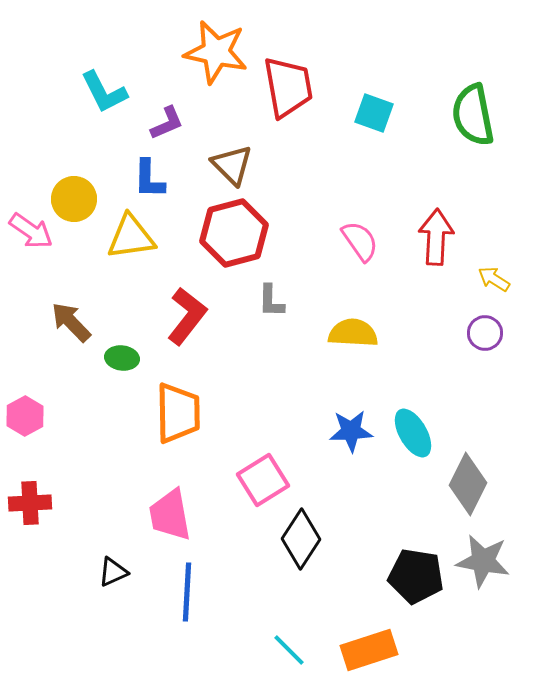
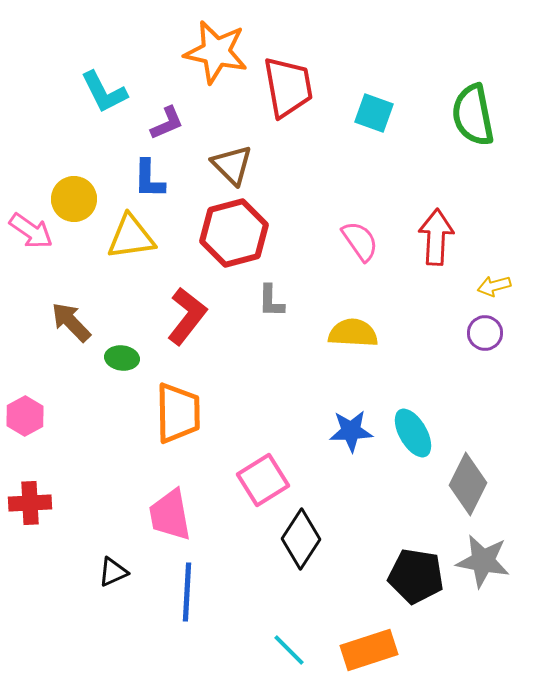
yellow arrow: moved 7 px down; rotated 48 degrees counterclockwise
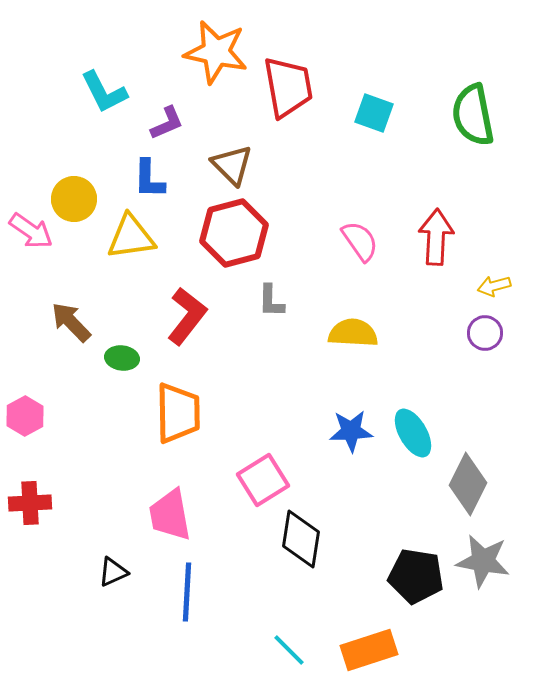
black diamond: rotated 24 degrees counterclockwise
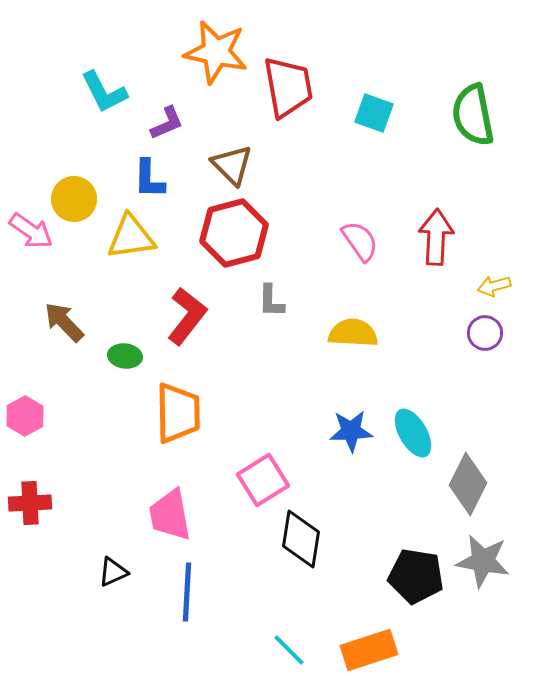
brown arrow: moved 7 px left
green ellipse: moved 3 px right, 2 px up
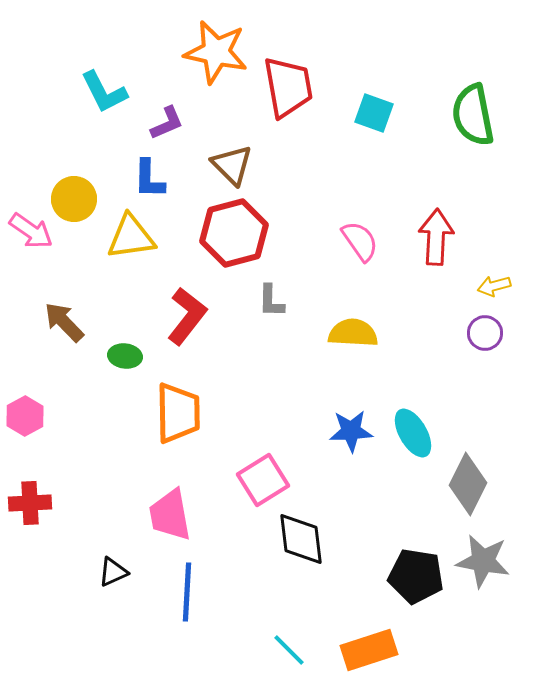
black diamond: rotated 16 degrees counterclockwise
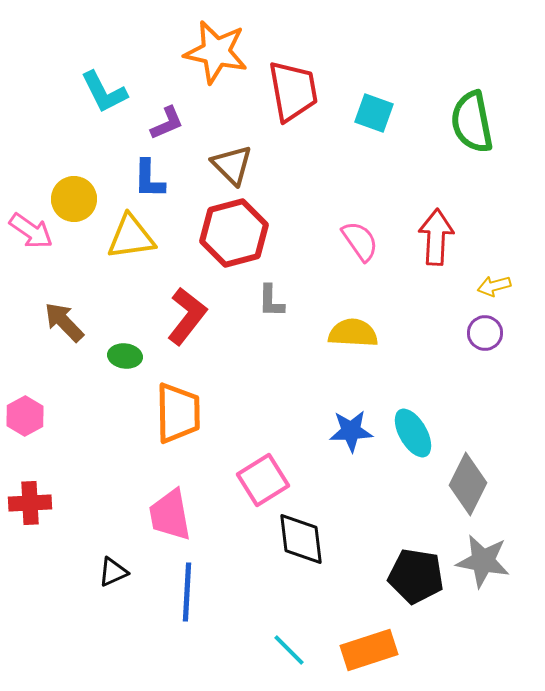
red trapezoid: moved 5 px right, 4 px down
green semicircle: moved 1 px left, 7 px down
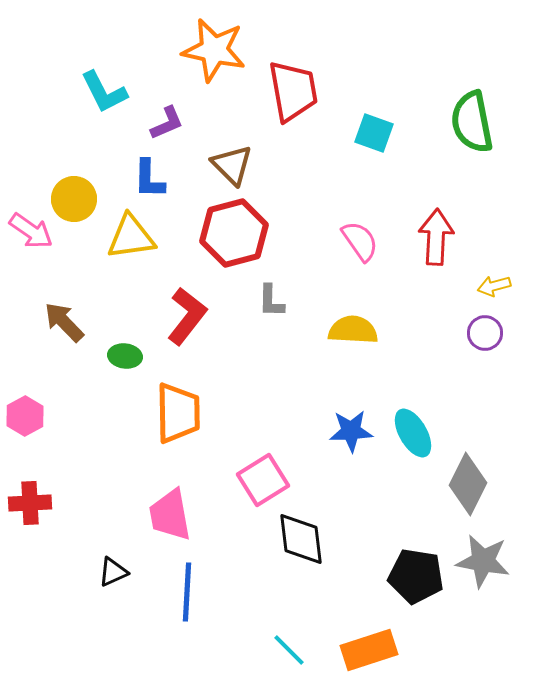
orange star: moved 2 px left, 2 px up
cyan square: moved 20 px down
yellow semicircle: moved 3 px up
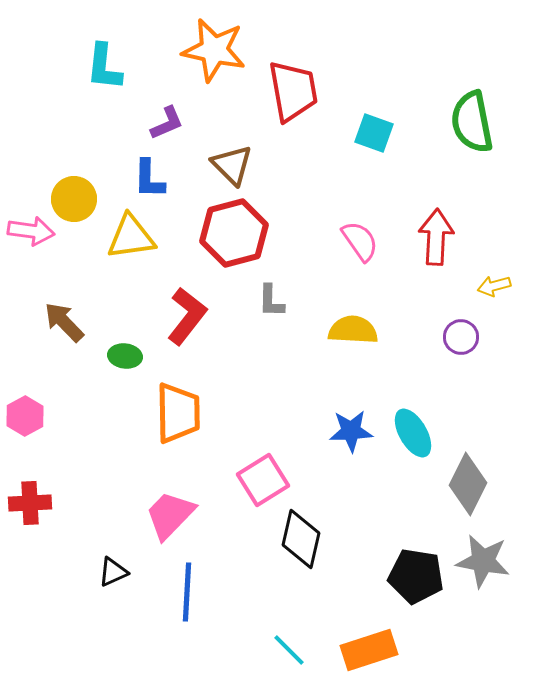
cyan L-shape: moved 25 px up; rotated 33 degrees clockwise
pink arrow: rotated 27 degrees counterclockwise
purple circle: moved 24 px left, 4 px down
pink trapezoid: rotated 54 degrees clockwise
black diamond: rotated 20 degrees clockwise
